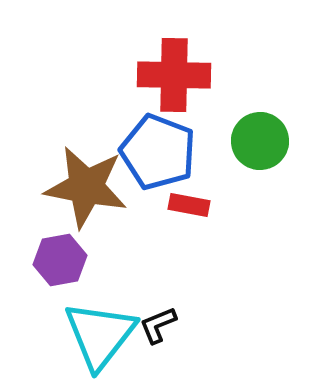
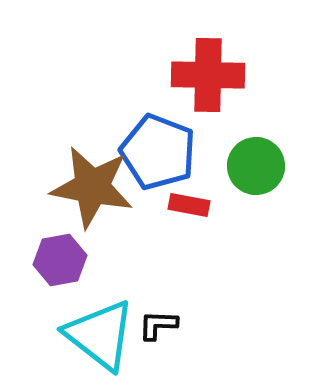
red cross: moved 34 px right
green circle: moved 4 px left, 25 px down
brown star: moved 6 px right
black L-shape: rotated 24 degrees clockwise
cyan triangle: rotated 30 degrees counterclockwise
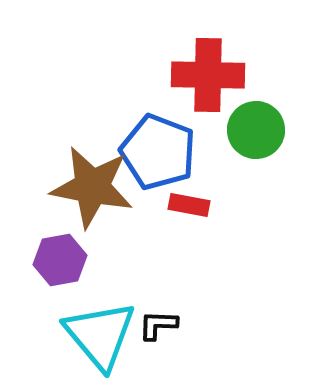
green circle: moved 36 px up
cyan triangle: rotated 12 degrees clockwise
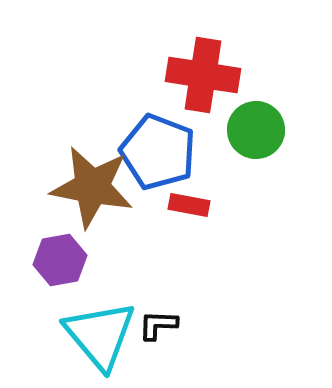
red cross: moved 5 px left; rotated 8 degrees clockwise
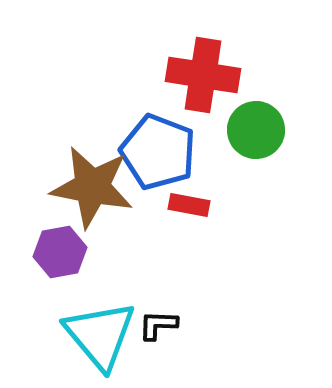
purple hexagon: moved 8 px up
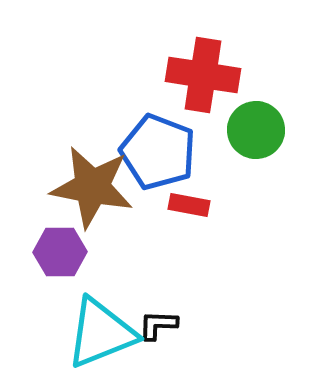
purple hexagon: rotated 9 degrees clockwise
cyan triangle: moved 1 px right, 2 px up; rotated 48 degrees clockwise
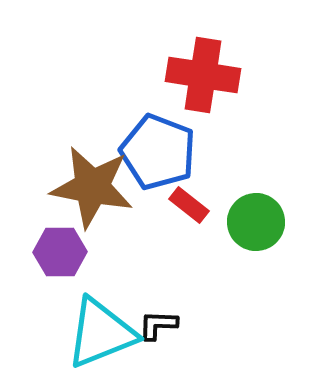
green circle: moved 92 px down
red rectangle: rotated 27 degrees clockwise
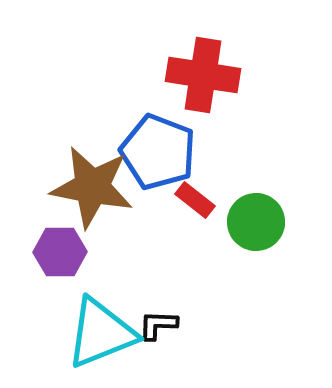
red rectangle: moved 6 px right, 5 px up
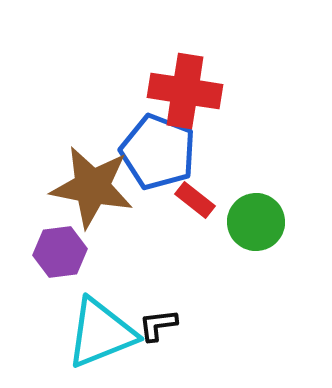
red cross: moved 18 px left, 16 px down
purple hexagon: rotated 6 degrees counterclockwise
black L-shape: rotated 9 degrees counterclockwise
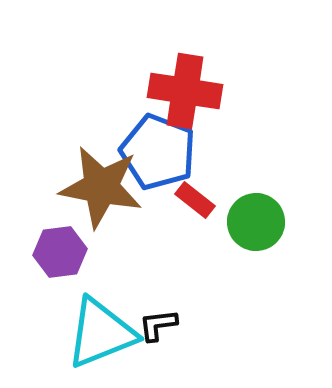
brown star: moved 9 px right
